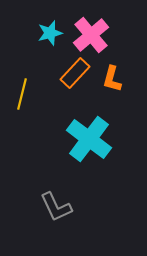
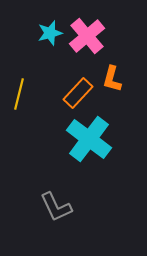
pink cross: moved 4 px left, 1 px down
orange rectangle: moved 3 px right, 20 px down
yellow line: moved 3 px left
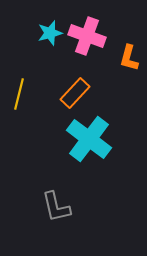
pink cross: rotated 30 degrees counterclockwise
orange L-shape: moved 17 px right, 21 px up
orange rectangle: moved 3 px left
gray L-shape: rotated 12 degrees clockwise
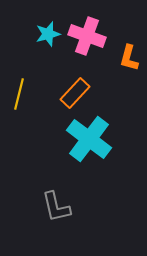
cyan star: moved 2 px left, 1 px down
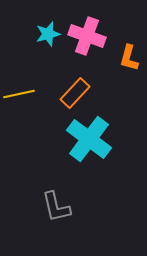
yellow line: rotated 64 degrees clockwise
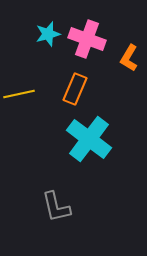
pink cross: moved 3 px down
orange L-shape: rotated 16 degrees clockwise
orange rectangle: moved 4 px up; rotated 20 degrees counterclockwise
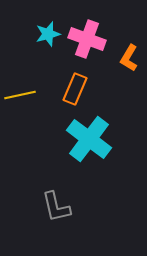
yellow line: moved 1 px right, 1 px down
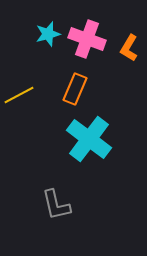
orange L-shape: moved 10 px up
yellow line: moved 1 px left; rotated 16 degrees counterclockwise
gray L-shape: moved 2 px up
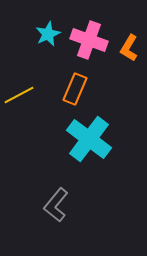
cyan star: rotated 10 degrees counterclockwise
pink cross: moved 2 px right, 1 px down
gray L-shape: rotated 52 degrees clockwise
